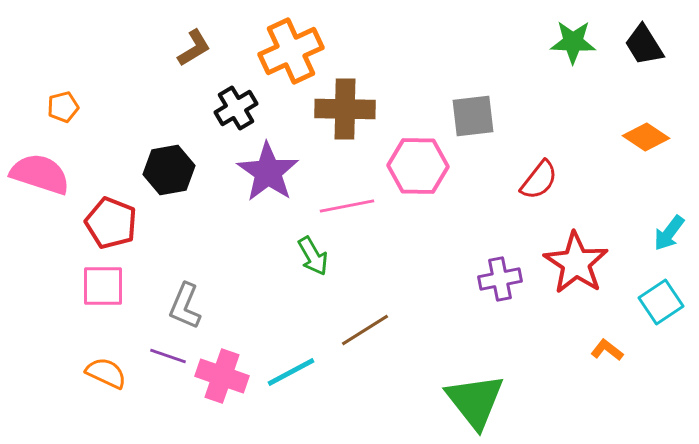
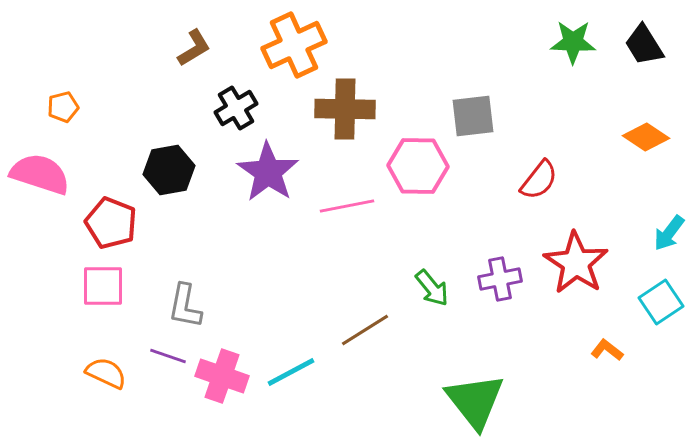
orange cross: moved 3 px right, 6 px up
green arrow: moved 119 px right, 32 px down; rotated 9 degrees counterclockwise
gray L-shape: rotated 12 degrees counterclockwise
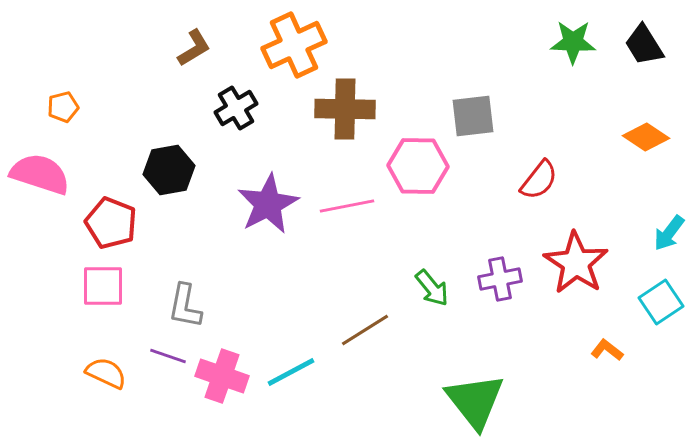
purple star: moved 32 px down; rotated 10 degrees clockwise
